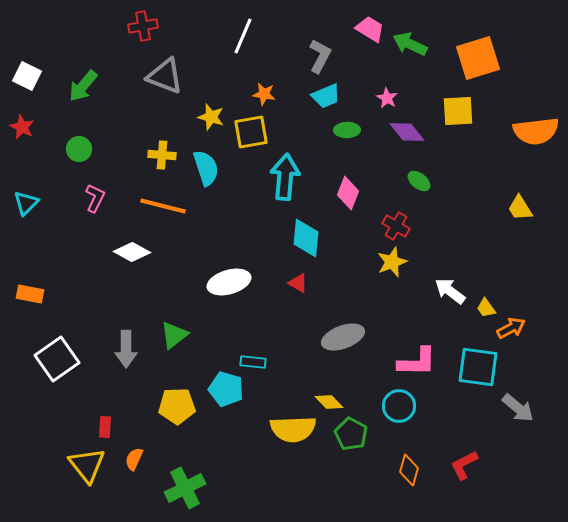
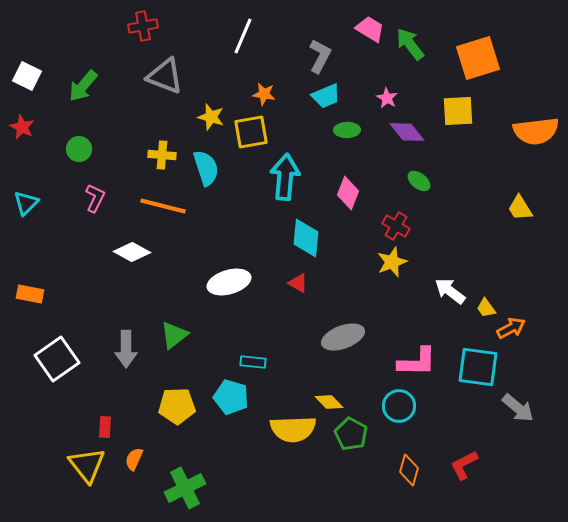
green arrow at (410, 44): rotated 28 degrees clockwise
cyan pentagon at (226, 389): moved 5 px right, 8 px down
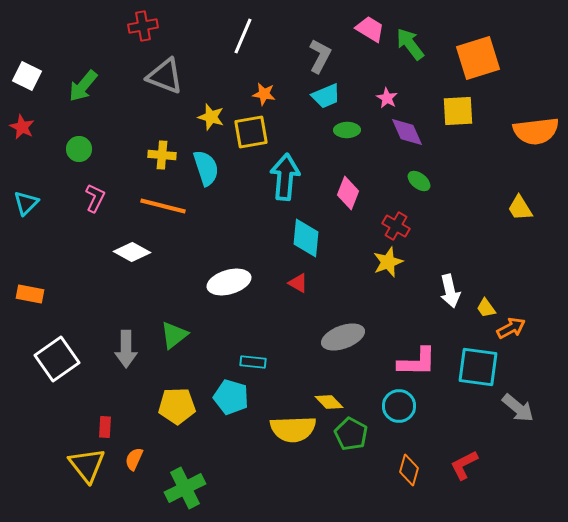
purple diamond at (407, 132): rotated 15 degrees clockwise
yellow star at (392, 262): moved 4 px left
white arrow at (450, 291): rotated 140 degrees counterclockwise
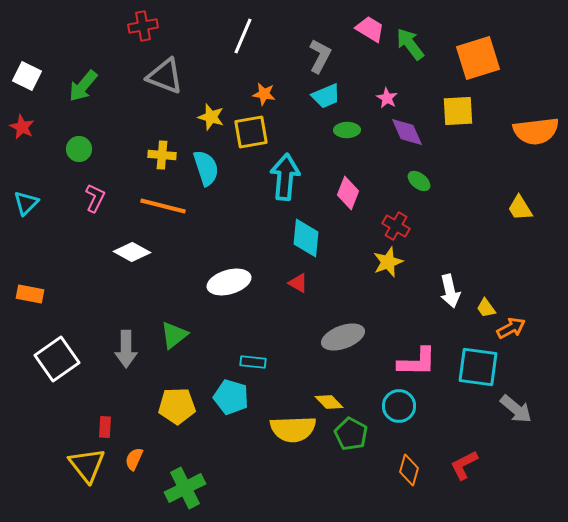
gray arrow at (518, 408): moved 2 px left, 1 px down
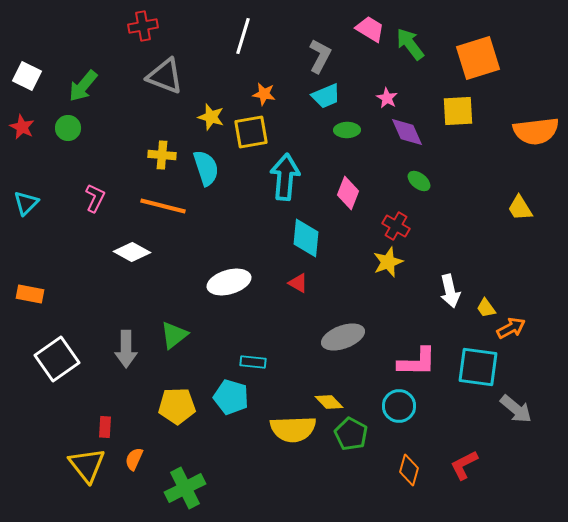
white line at (243, 36): rotated 6 degrees counterclockwise
green circle at (79, 149): moved 11 px left, 21 px up
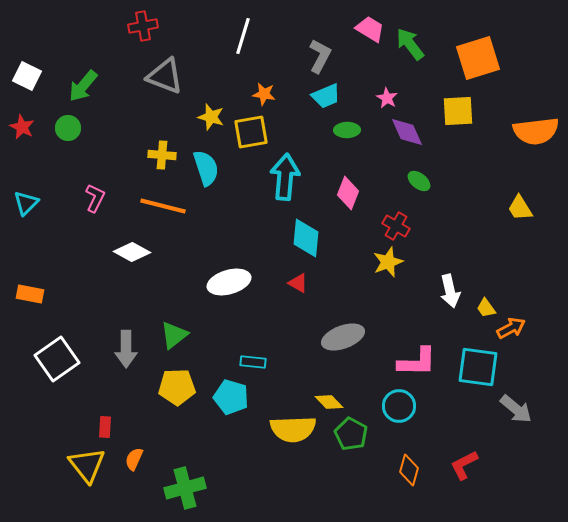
yellow pentagon at (177, 406): moved 19 px up
green cross at (185, 488): rotated 12 degrees clockwise
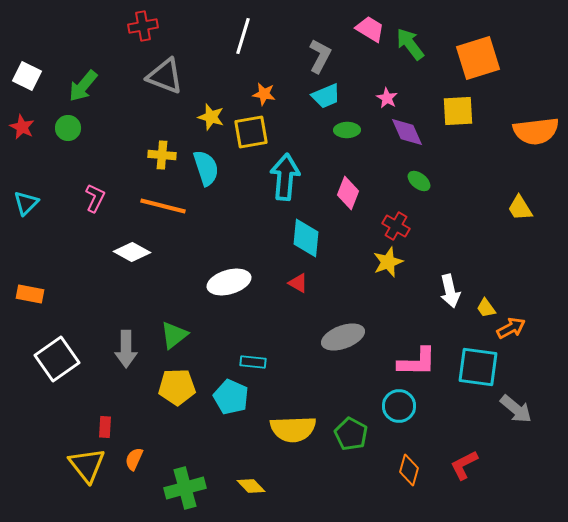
cyan pentagon at (231, 397): rotated 8 degrees clockwise
yellow diamond at (329, 402): moved 78 px left, 84 px down
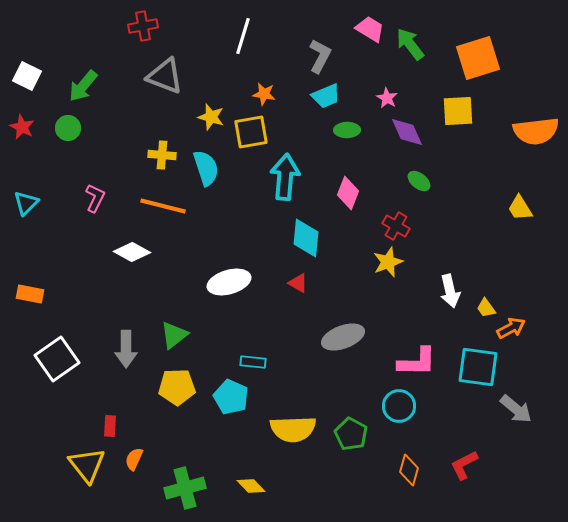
red rectangle at (105, 427): moved 5 px right, 1 px up
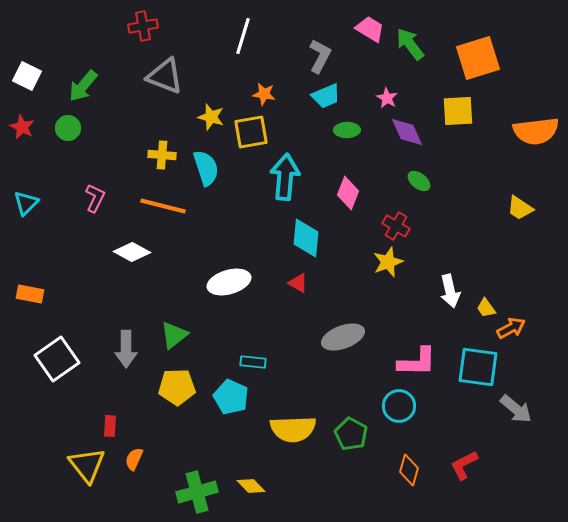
yellow trapezoid at (520, 208): rotated 24 degrees counterclockwise
green cross at (185, 488): moved 12 px right, 4 px down
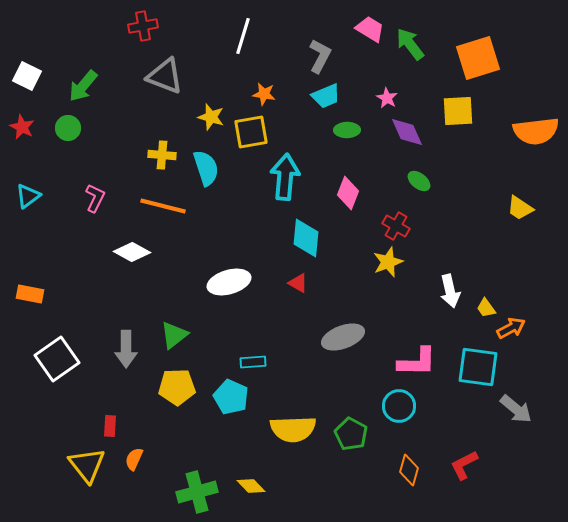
cyan triangle at (26, 203): moved 2 px right, 7 px up; rotated 8 degrees clockwise
cyan rectangle at (253, 362): rotated 10 degrees counterclockwise
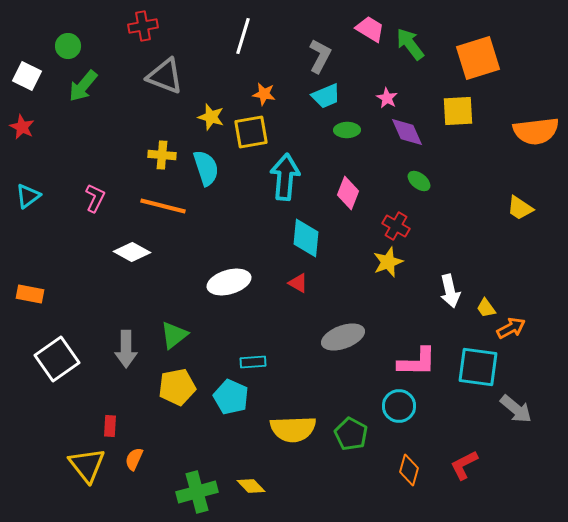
green circle at (68, 128): moved 82 px up
yellow pentagon at (177, 387): rotated 9 degrees counterclockwise
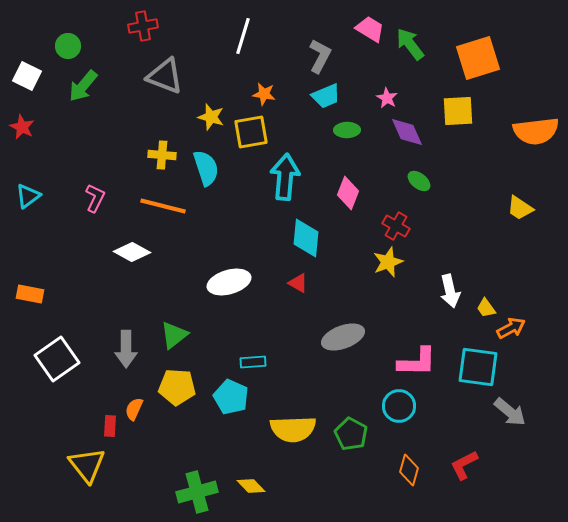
yellow pentagon at (177, 387): rotated 15 degrees clockwise
gray arrow at (516, 409): moved 6 px left, 3 px down
orange semicircle at (134, 459): moved 50 px up
